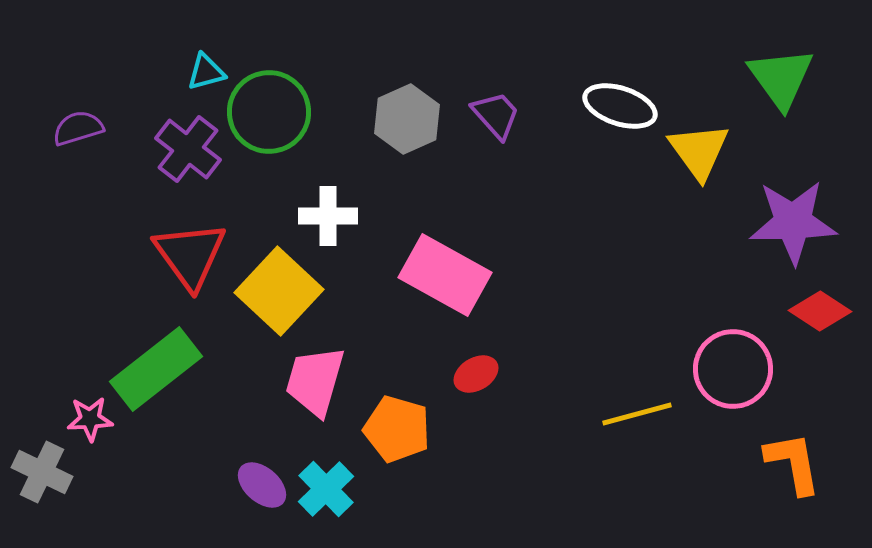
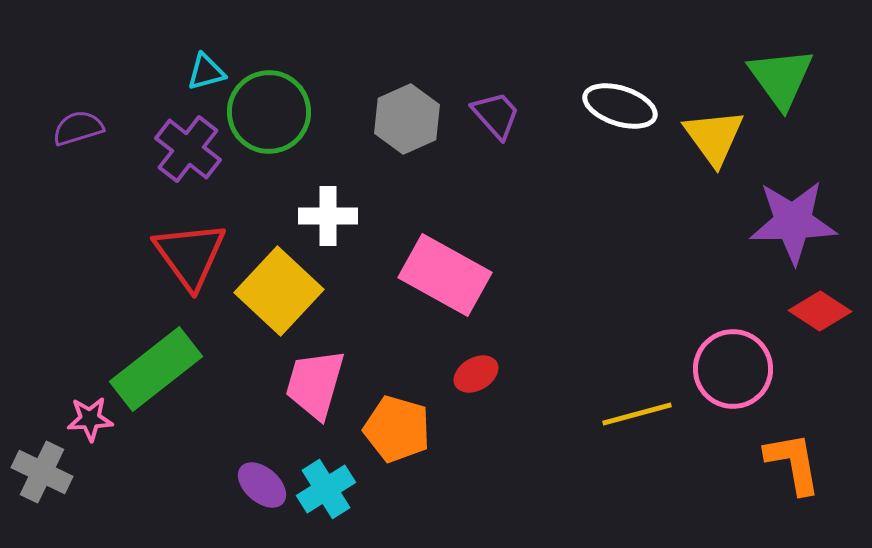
yellow triangle: moved 15 px right, 14 px up
pink trapezoid: moved 3 px down
cyan cross: rotated 12 degrees clockwise
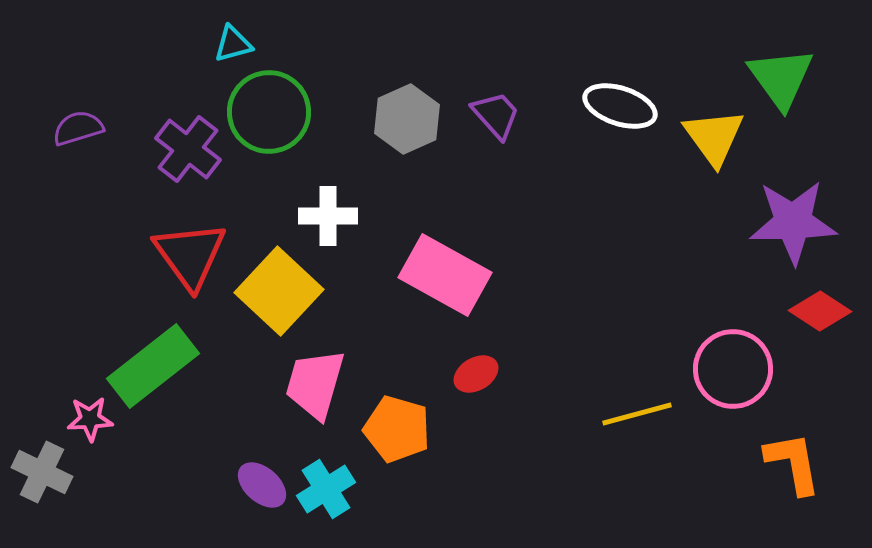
cyan triangle: moved 27 px right, 28 px up
green rectangle: moved 3 px left, 3 px up
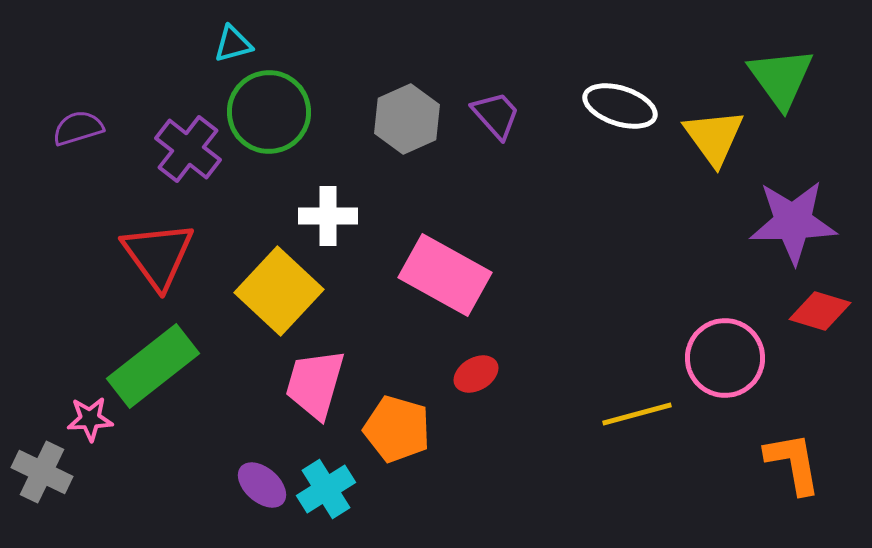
red triangle: moved 32 px left
red diamond: rotated 16 degrees counterclockwise
pink circle: moved 8 px left, 11 px up
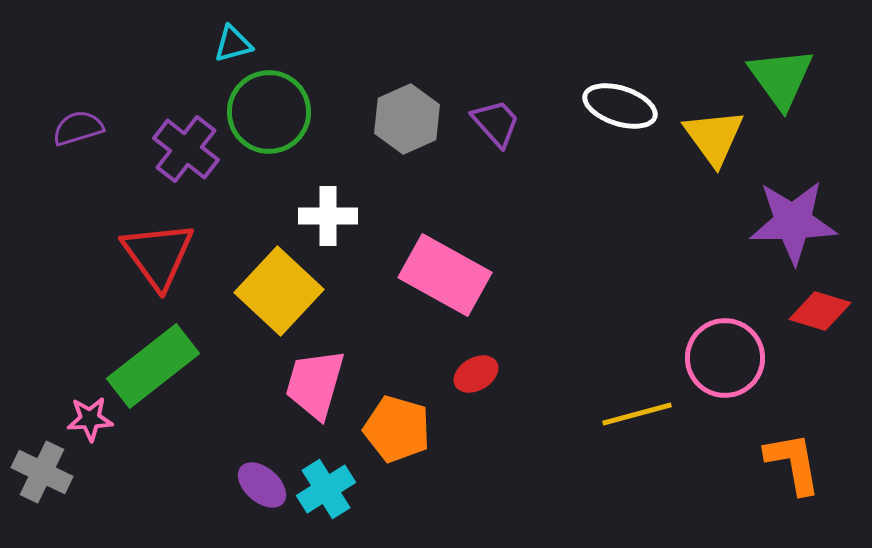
purple trapezoid: moved 8 px down
purple cross: moved 2 px left
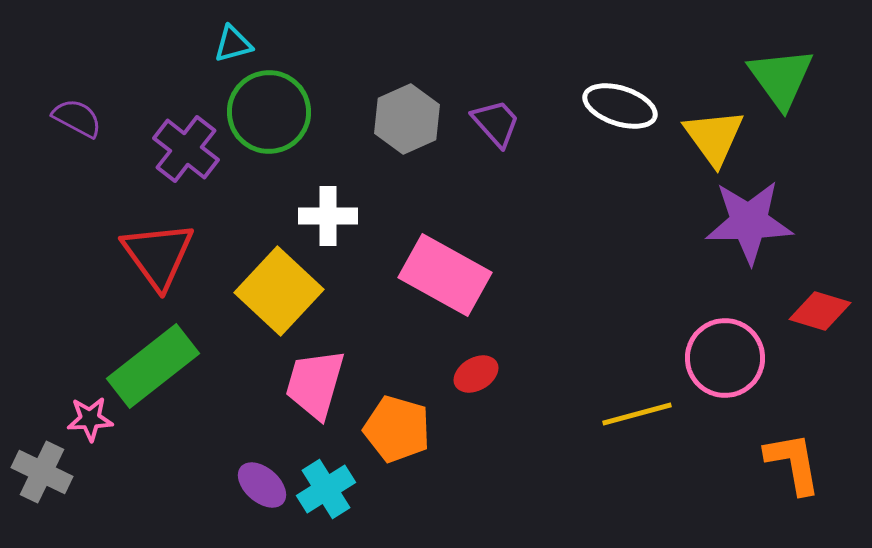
purple semicircle: moved 1 px left, 10 px up; rotated 45 degrees clockwise
purple star: moved 44 px left
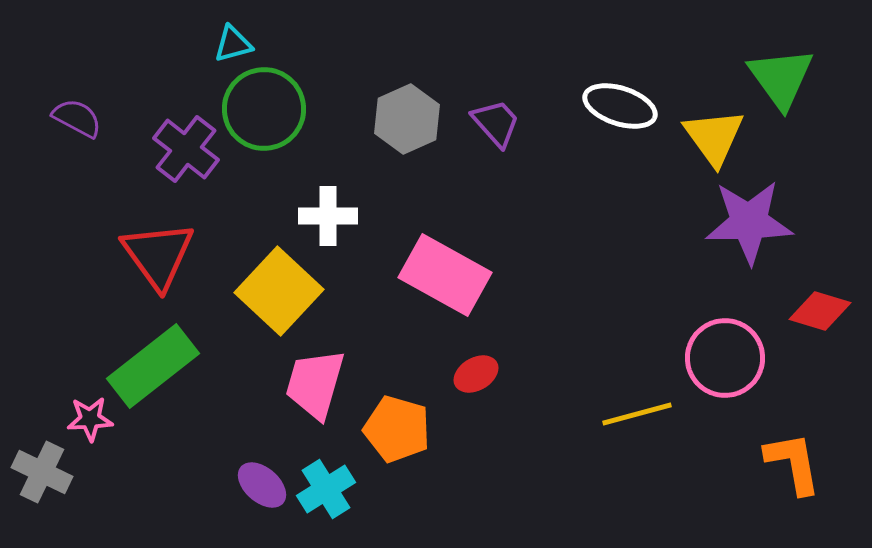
green circle: moved 5 px left, 3 px up
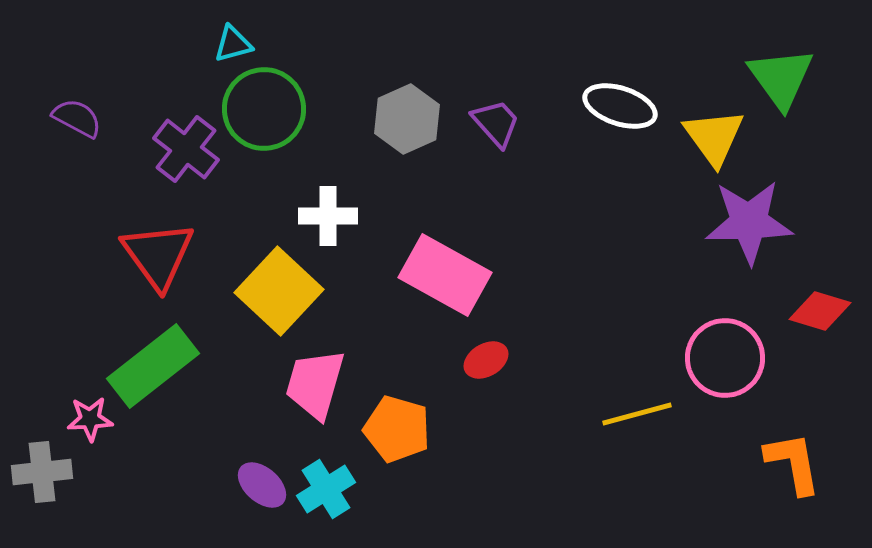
red ellipse: moved 10 px right, 14 px up
gray cross: rotated 32 degrees counterclockwise
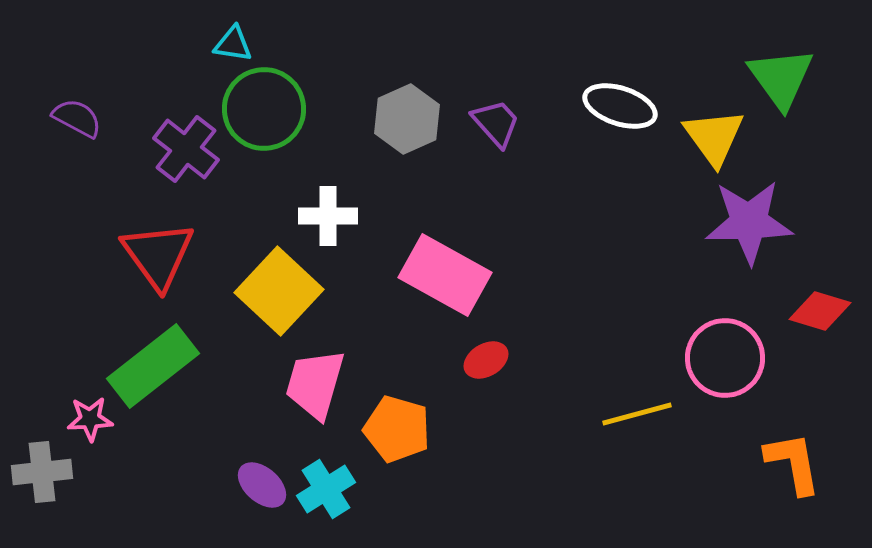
cyan triangle: rotated 24 degrees clockwise
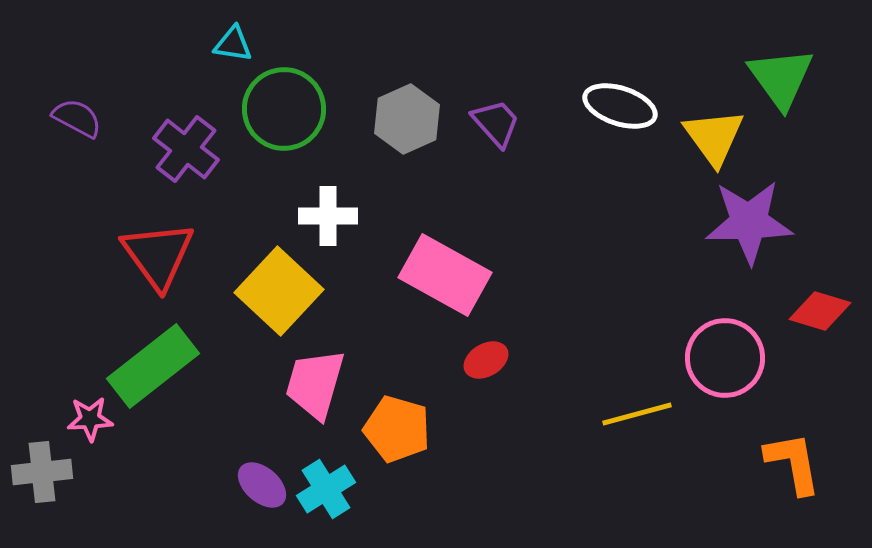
green circle: moved 20 px right
